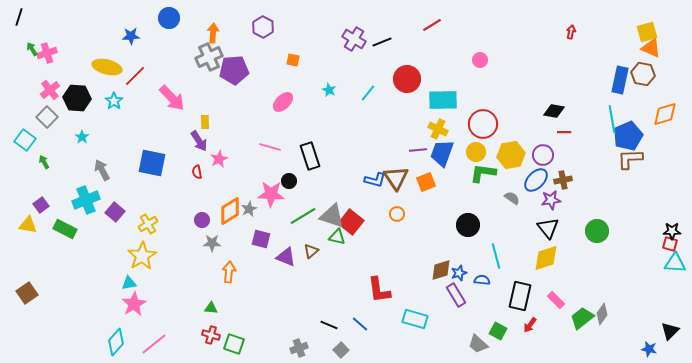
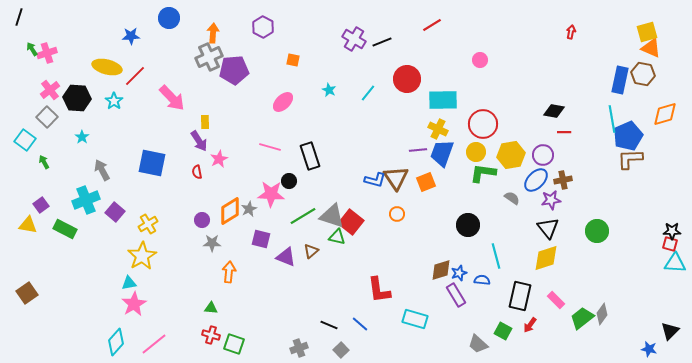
green square at (498, 331): moved 5 px right
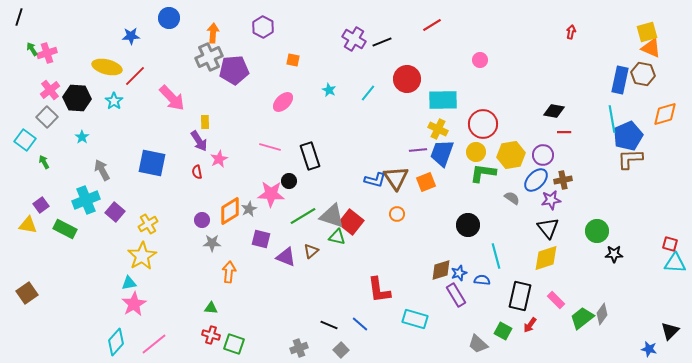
black star at (672, 231): moved 58 px left, 23 px down
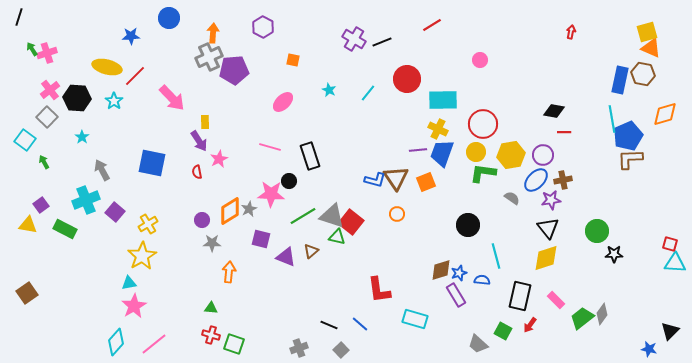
pink star at (134, 304): moved 2 px down
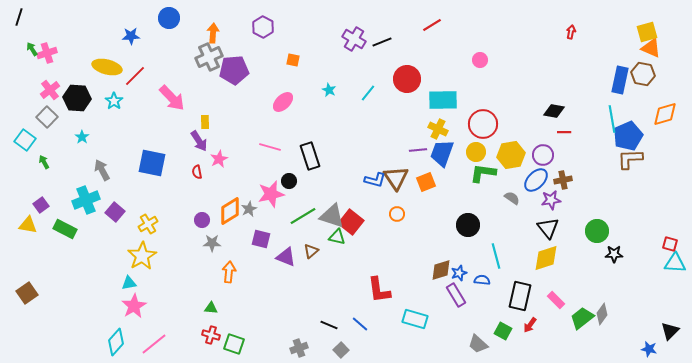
pink star at (271, 194): rotated 16 degrees counterclockwise
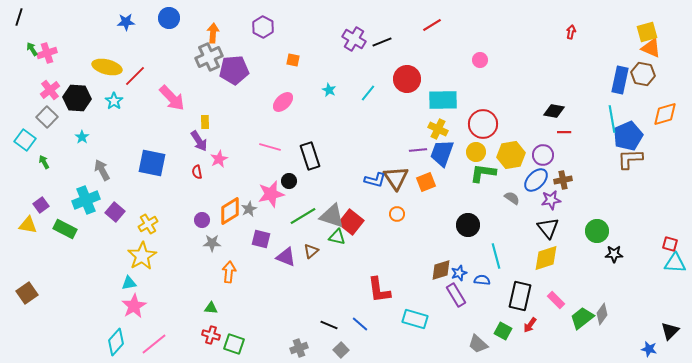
blue star at (131, 36): moved 5 px left, 14 px up
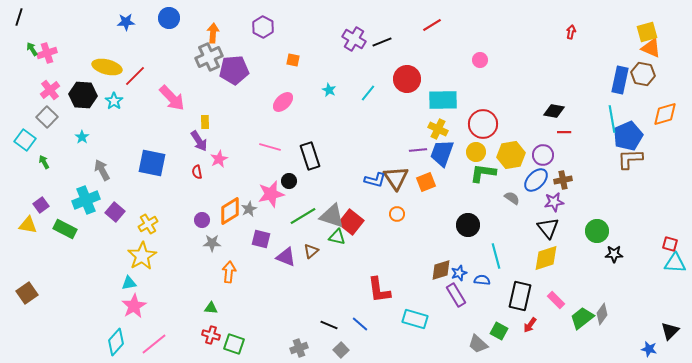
black hexagon at (77, 98): moved 6 px right, 3 px up
purple star at (551, 200): moved 3 px right, 2 px down
green square at (503, 331): moved 4 px left
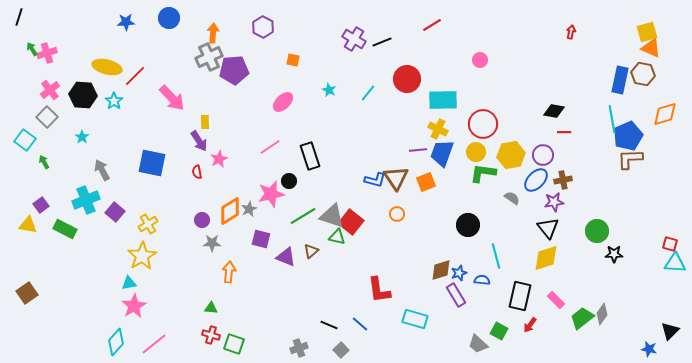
pink line at (270, 147): rotated 50 degrees counterclockwise
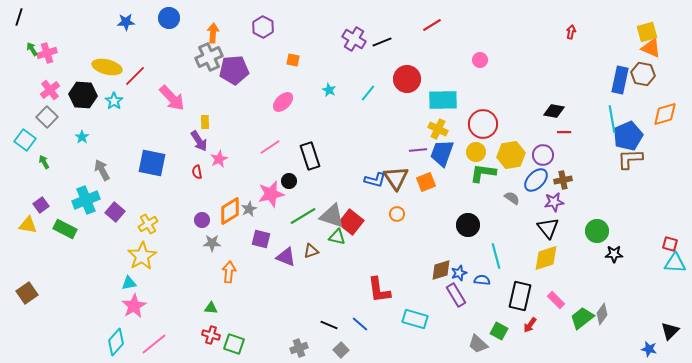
brown triangle at (311, 251): rotated 21 degrees clockwise
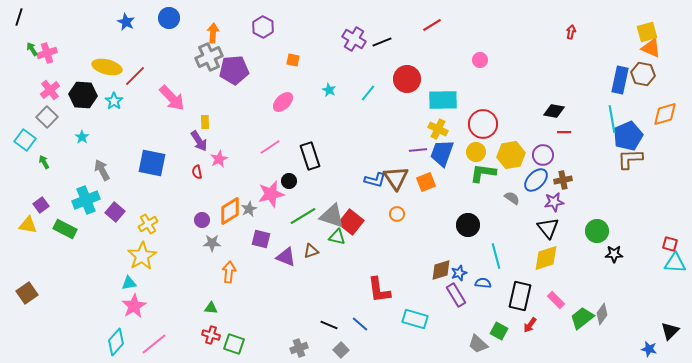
blue star at (126, 22): rotated 30 degrees clockwise
blue semicircle at (482, 280): moved 1 px right, 3 px down
